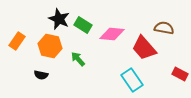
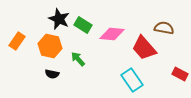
black semicircle: moved 11 px right, 1 px up
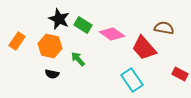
pink diamond: rotated 30 degrees clockwise
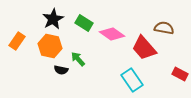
black star: moved 6 px left; rotated 20 degrees clockwise
green rectangle: moved 1 px right, 2 px up
black semicircle: moved 9 px right, 4 px up
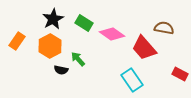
orange hexagon: rotated 20 degrees clockwise
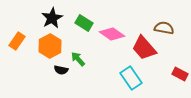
black star: moved 1 px left, 1 px up
cyan rectangle: moved 1 px left, 2 px up
